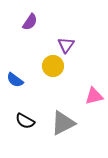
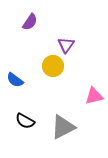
gray triangle: moved 4 px down
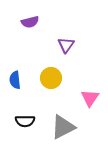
purple semicircle: rotated 42 degrees clockwise
yellow circle: moved 2 px left, 12 px down
blue semicircle: rotated 48 degrees clockwise
pink triangle: moved 4 px left, 2 px down; rotated 42 degrees counterclockwise
black semicircle: rotated 30 degrees counterclockwise
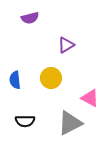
purple semicircle: moved 4 px up
purple triangle: rotated 24 degrees clockwise
pink triangle: rotated 36 degrees counterclockwise
gray triangle: moved 7 px right, 4 px up
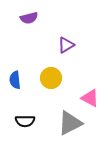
purple semicircle: moved 1 px left
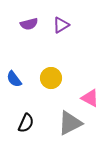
purple semicircle: moved 6 px down
purple triangle: moved 5 px left, 20 px up
blue semicircle: moved 1 px left, 1 px up; rotated 30 degrees counterclockwise
black semicircle: moved 1 px right, 2 px down; rotated 66 degrees counterclockwise
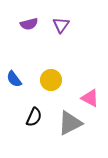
purple triangle: rotated 24 degrees counterclockwise
yellow circle: moved 2 px down
black semicircle: moved 8 px right, 6 px up
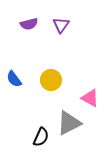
black semicircle: moved 7 px right, 20 px down
gray triangle: moved 1 px left
